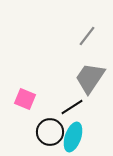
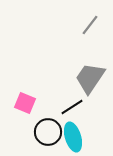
gray line: moved 3 px right, 11 px up
pink square: moved 4 px down
black circle: moved 2 px left
cyan ellipse: rotated 36 degrees counterclockwise
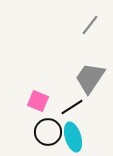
pink square: moved 13 px right, 2 px up
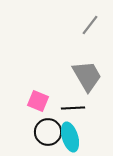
gray trapezoid: moved 3 px left, 2 px up; rotated 116 degrees clockwise
black line: moved 1 px right, 1 px down; rotated 30 degrees clockwise
cyan ellipse: moved 3 px left
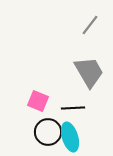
gray trapezoid: moved 2 px right, 4 px up
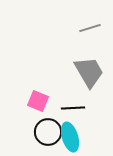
gray line: moved 3 px down; rotated 35 degrees clockwise
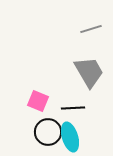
gray line: moved 1 px right, 1 px down
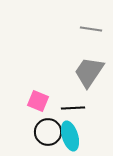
gray line: rotated 25 degrees clockwise
gray trapezoid: rotated 116 degrees counterclockwise
cyan ellipse: moved 1 px up
